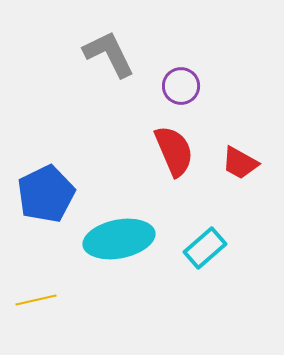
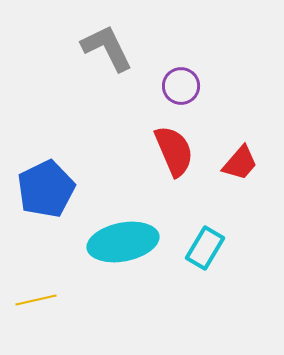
gray L-shape: moved 2 px left, 6 px up
red trapezoid: rotated 78 degrees counterclockwise
blue pentagon: moved 5 px up
cyan ellipse: moved 4 px right, 3 px down
cyan rectangle: rotated 18 degrees counterclockwise
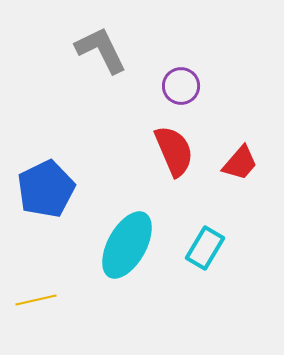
gray L-shape: moved 6 px left, 2 px down
cyan ellipse: moved 4 px right, 3 px down; rotated 50 degrees counterclockwise
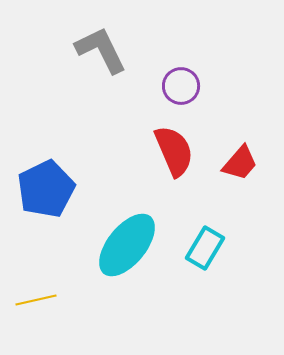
cyan ellipse: rotated 10 degrees clockwise
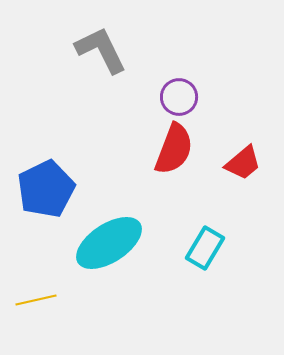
purple circle: moved 2 px left, 11 px down
red semicircle: moved 2 px up; rotated 44 degrees clockwise
red trapezoid: moved 3 px right; rotated 9 degrees clockwise
cyan ellipse: moved 18 px left, 2 px up; rotated 18 degrees clockwise
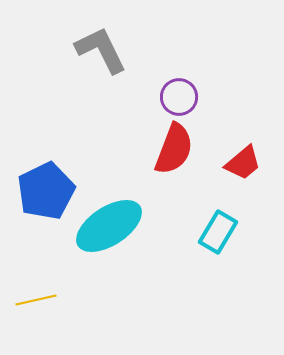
blue pentagon: moved 2 px down
cyan ellipse: moved 17 px up
cyan rectangle: moved 13 px right, 16 px up
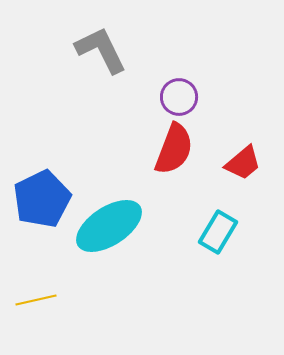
blue pentagon: moved 4 px left, 8 px down
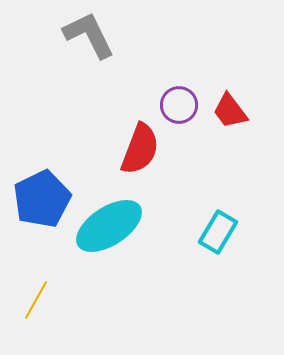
gray L-shape: moved 12 px left, 15 px up
purple circle: moved 8 px down
red semicircle: moved 34 px left
red trapezoid: moved 13 px left, 52 px up; rotated 93 degrees clockwise
yellow line: rotated 48 degrees counterclockwise
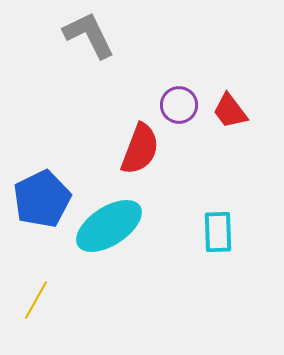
cyan rectangle: rotated 33 degrees counterclockwise
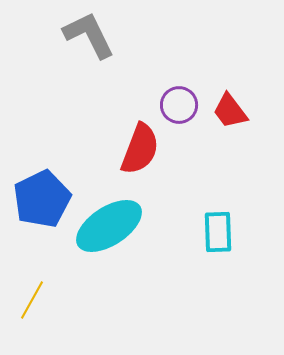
yellow line: moved 4 px left
